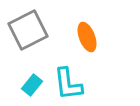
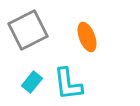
cyan rectangle: moved 3 px up
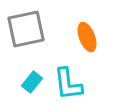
gray square: moved 2 px left, 1 px up; rotated 15 degrees clockwise
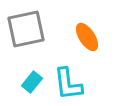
orange ellipse: rotated 12 degrees counterclockwise
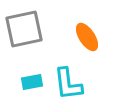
gray square: moved 2 px left
cyan rectangle: rotated 40 degrees clockwise
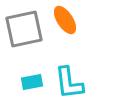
orange ellipse: moved 22 px left, 17 px up
cyan L-shape: moved 1 px right, 1 px up
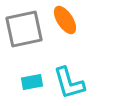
cyan L-shape: rotated 9 degrees counterclockwise
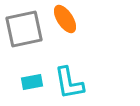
orange ellipse: moved 1 px up
cyan L-shape: rotated 6 degrees clockwise
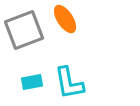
gray square: moved 1 px down; rotated 9 degrees counterclockwise
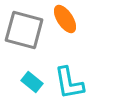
gray square: rotated 36 degrees clockwise
cyan rectangle: rotated 50 degrees clockwise
